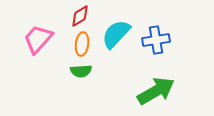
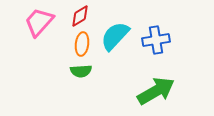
cyan semicircle: moved 1 px left, 2 px down
pink trapezoid: moved 1 px right, 17 px up
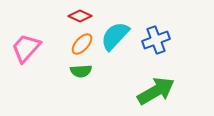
red diamond: rotated 55 degrees clockwise
pink trapezoid: moved 13 px left, 26 px down
blue cross: rotated 12 degrees counterclockwise
orange ellipse: rotated 35 degrees clockwise
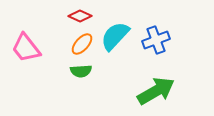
pink trapezoid: rotated 80 degrees counterclockwise
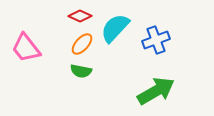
cyan semicircle: moved 8 px up
green semicircle: rotated 15 degrees clockwise
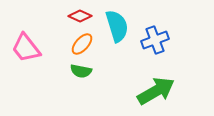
cyan semicircle: moved 2 px right, 2 px up; rotated 120 degrees clockwise
blue cross: moved 1 px left
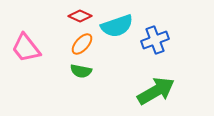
cyan semicircle: rotated 88 degrees clockwise
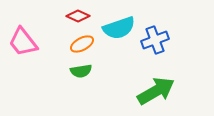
red diamond: moved 2 px left
cyan semicircle: moved 2 px right, 2 px down
orange ellipse: rotated 20 degrees clockwise
pink trapezoid: moved 3 px left, 6 px up
green semicircle: rotated 20 degrees counterclockwise
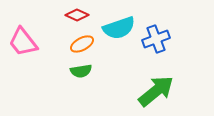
red diamond: moved 1 px left, 1 px up
blue cross: moved 1 px right, 1 px up
green arrow: rotated 9 degrees counterclockwise
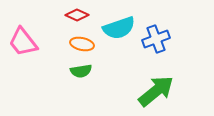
orange ellipse: rotated 40 degrees clockwise
